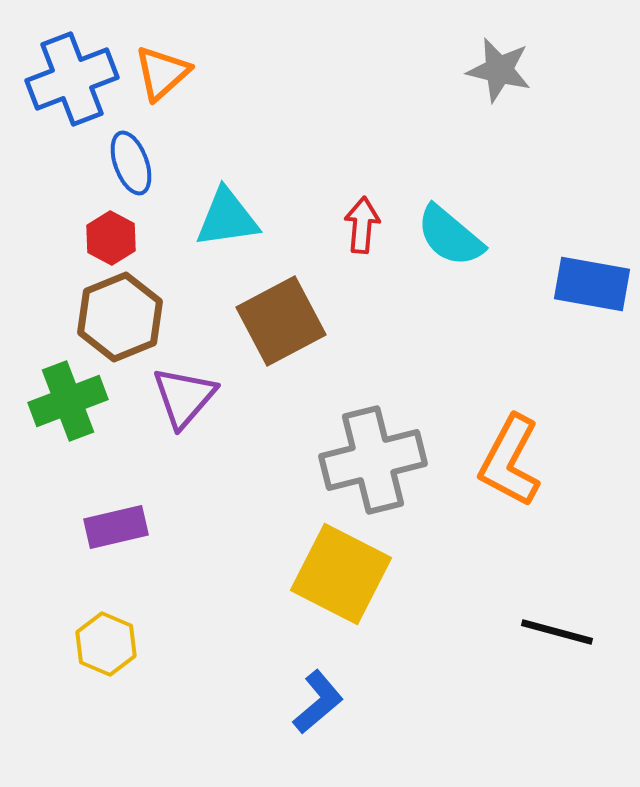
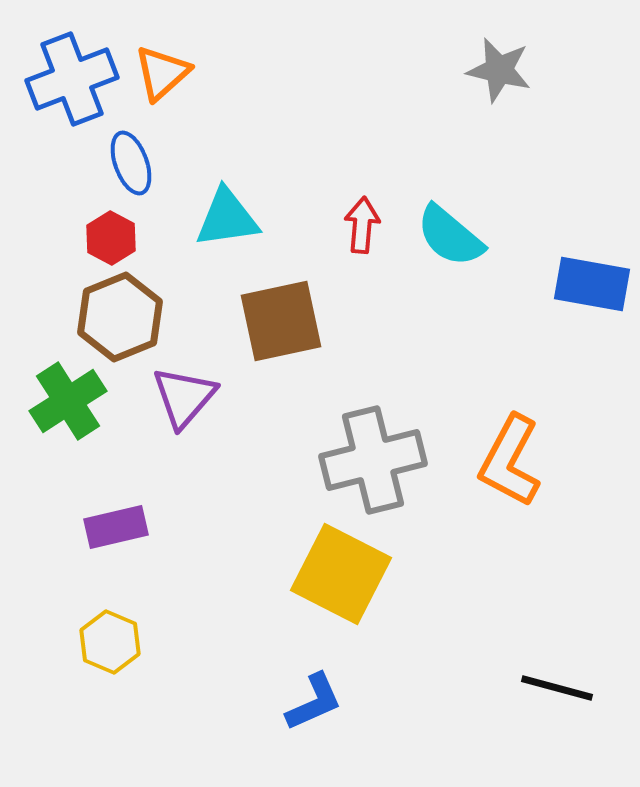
brown square: rotated 16 degrees clockwise
green cross: rotated 12 degrees counterclockwise
black line: moved 56 px down
yellow hexagon: moved 4 px right, 2 px up
blue L-shape: moved 4 px left; rotated 16 degrees clockwise
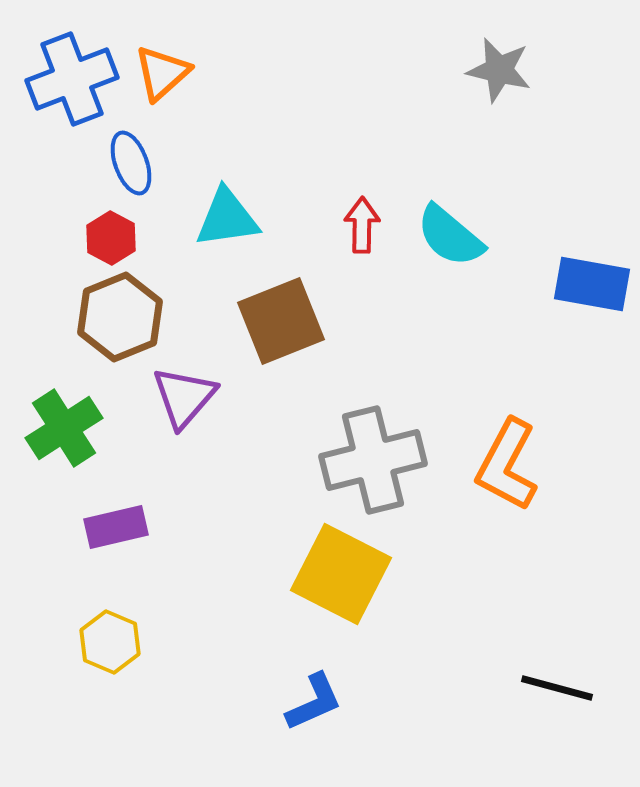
red arrow: rotated 4 degrees counterclockwise
brown square: rotated 10 degrees counterclockwise
green cross: moved 4 px left, 27 px down
orange L-shape: moved 3 px left, 4 px down
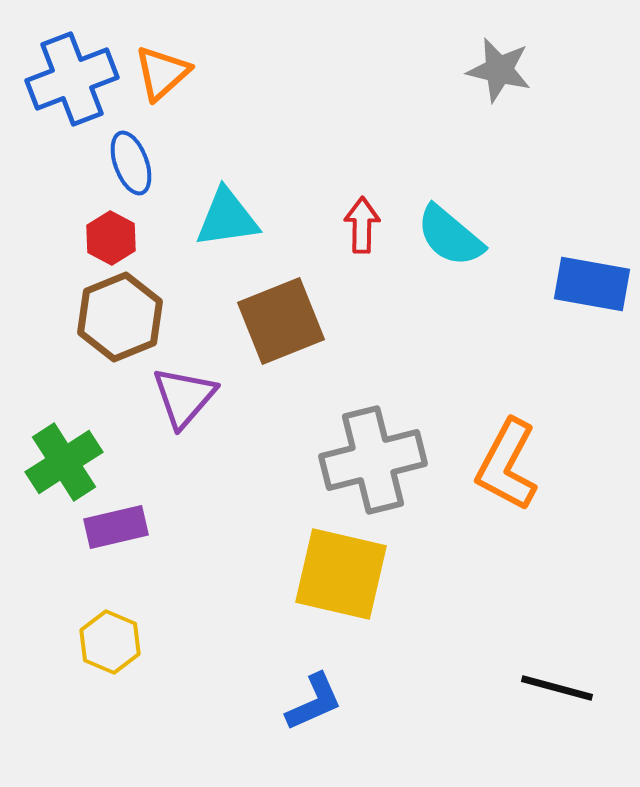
green cross: moved 34 px down
yellow square: rotated 14 degrees counterclockwise
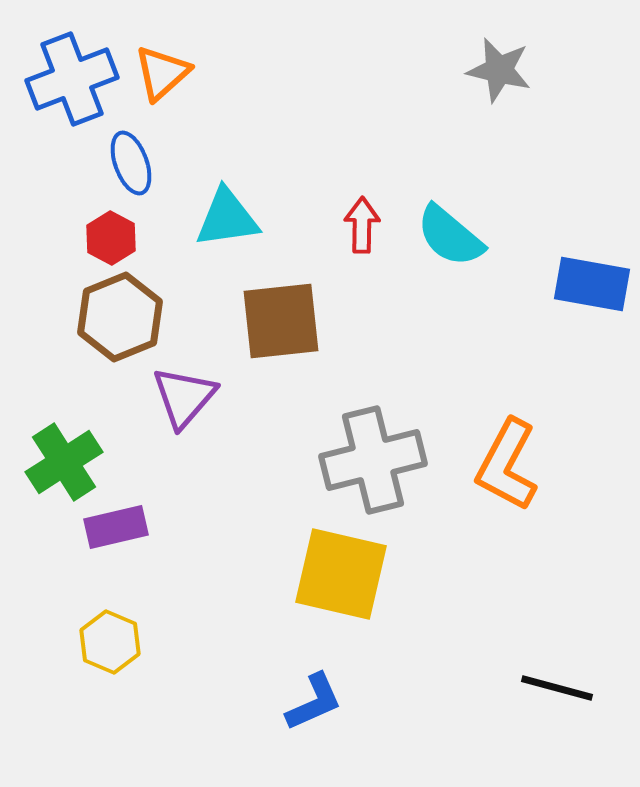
brown square: rotated 16 degrees clockwise
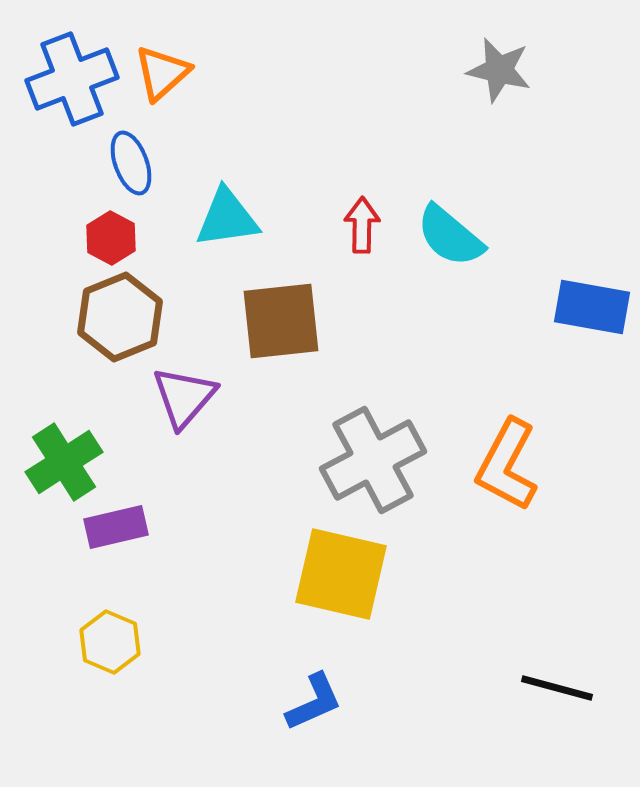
blue rectangle: moved 23 px down
gray cross: rotated 14 degrees counterclockwise
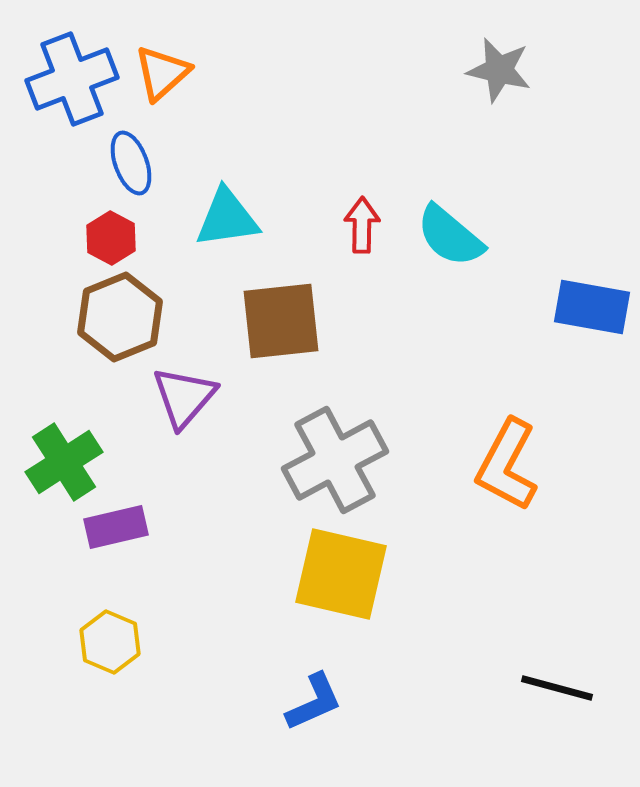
gray cross: moved 38 px left
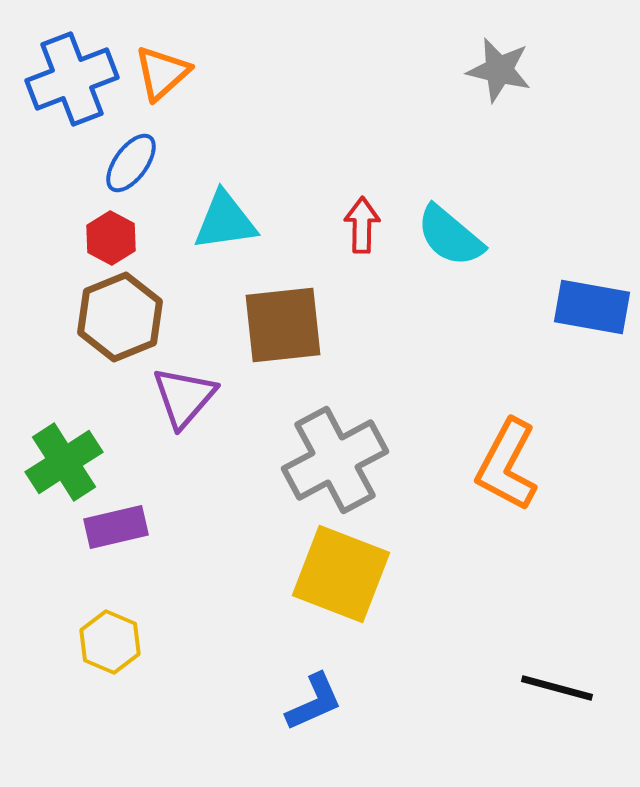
blue ellipse: rotated 56 degrees clockwise
cyan triangle: moved 2 px left, 3 px down
brown square: moved 2 px right, 4 px down
yellow square: rotated 8 degrees clockwise
